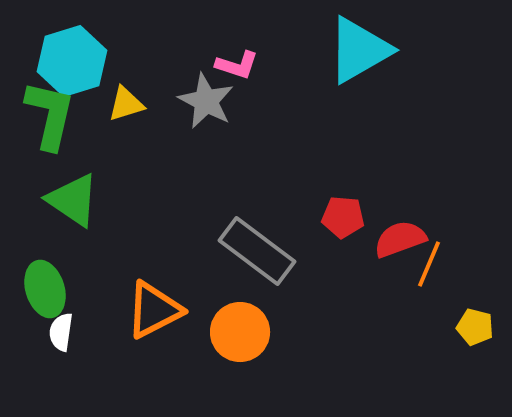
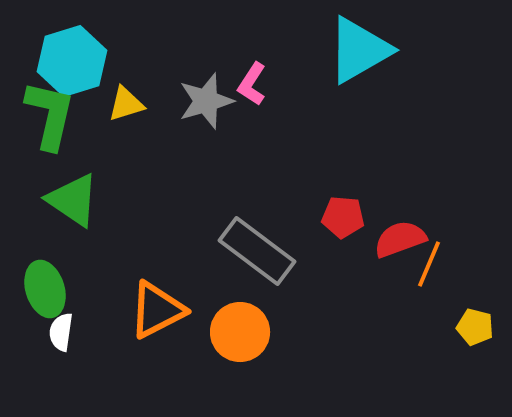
pink L-shape: moved 15 px right, 19 px down; rotated 105 degrees clockwise
gray star: rotated 28 degrees clockwise
orange triangle: moved 3 px right
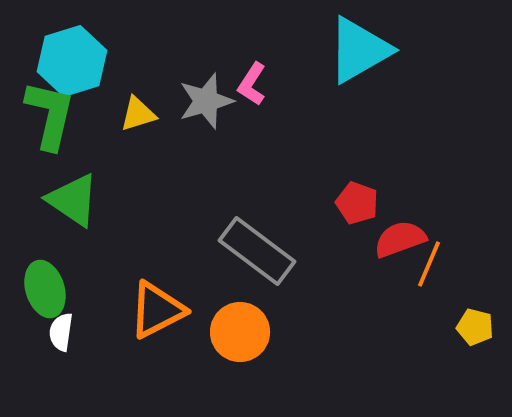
yellow triangle: moved 12 px right, 10 px down
red pentagon: moved 14 px right, 14 px up; rotated 15 degrees clockwise
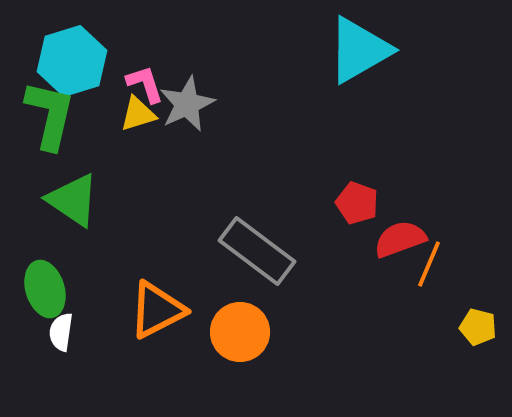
pink L-shape: moved 107 px left; rotated 129 degrees clockwise
gray star: moved 19 px left, 3 px down; rotated 8 degrees counterclockwise
yellow pentagon: moved 3 px right
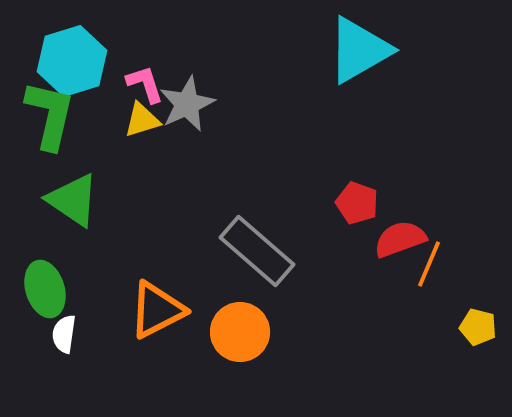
yellow triangle: moved 4 px right, 6 px down
gray rectangle: rotated 4 degrees clockwise
white semicircle: moved 3 px right, 2 px down
